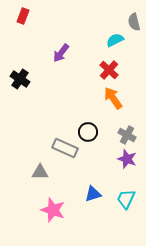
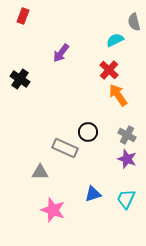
orange arrow: moved 5 px right, 3 px up
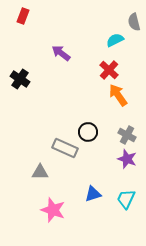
purple arrow: rotated 90 degrees clockwise
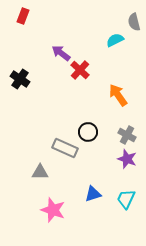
red cross: moved 29 px left
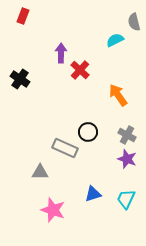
purple arrow: rotated 54 degrees clockwise
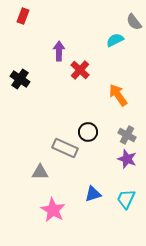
gray semicircle: rotated 24 degrees counterclockwise
purple arrow: moved 2 px left, 2 px up
pink star: rotated 10 degrees clockwise
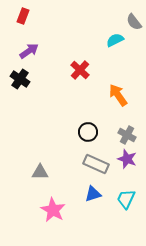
purple arrow: moved 30 px left; rotated 54 degrees clockwise
gray rectangle: moved 31 px right, 16 px down
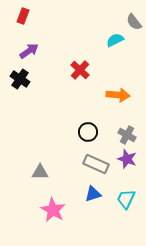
orange arrow: rotated 130 degrees clockwise
